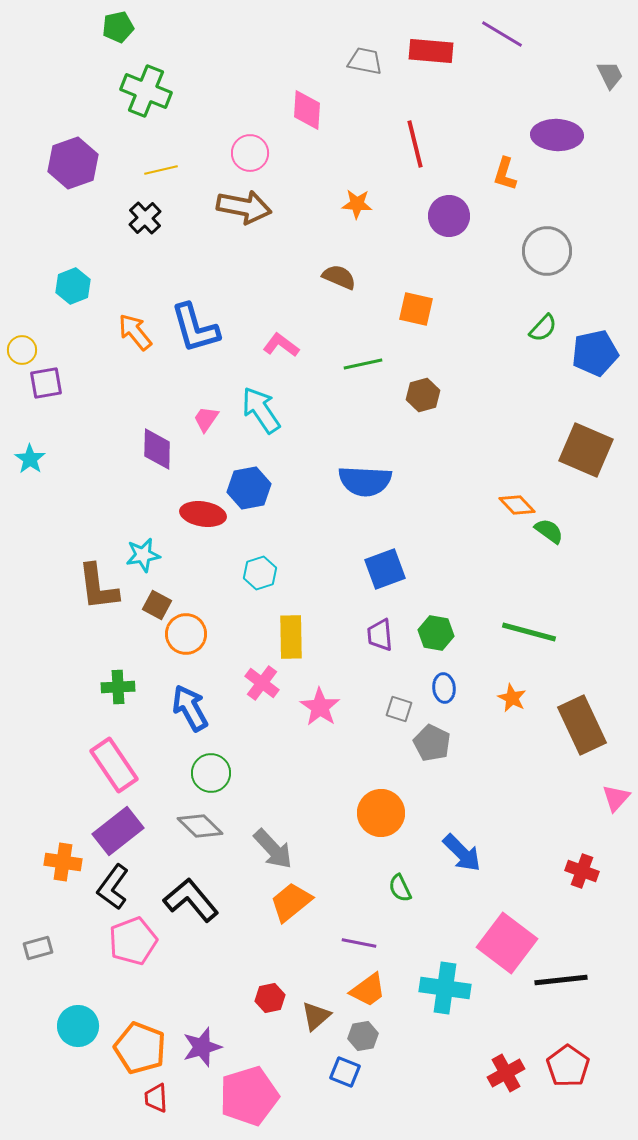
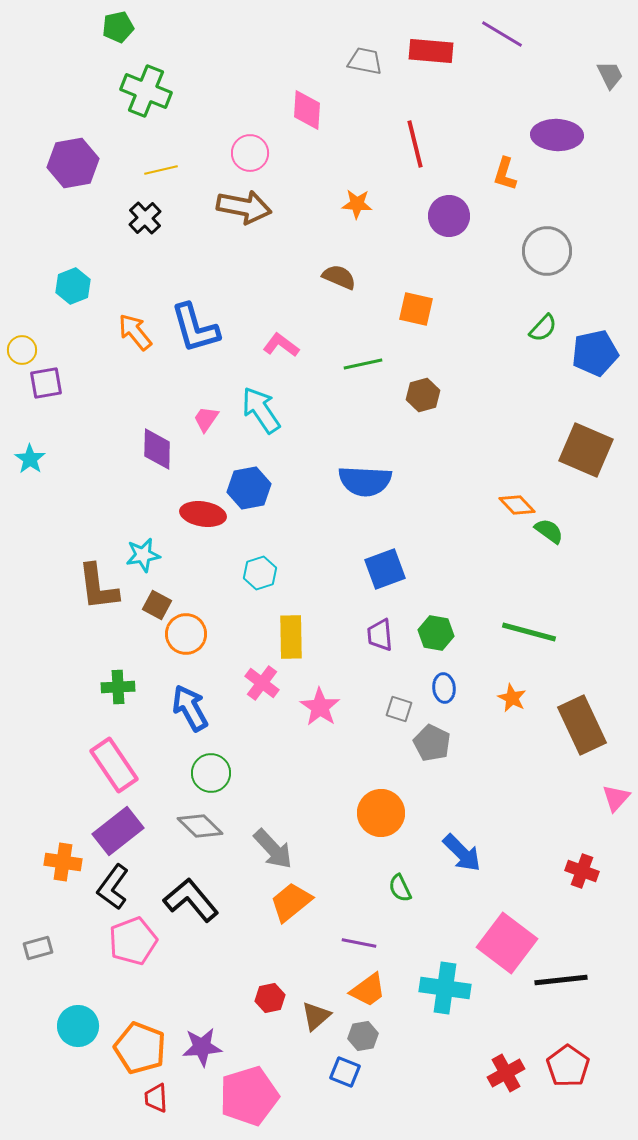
purple hexagon at (73, 163): rotated 9 degrees clockwise
purple star at (202, 1047): rotated 12 degrees clockwise
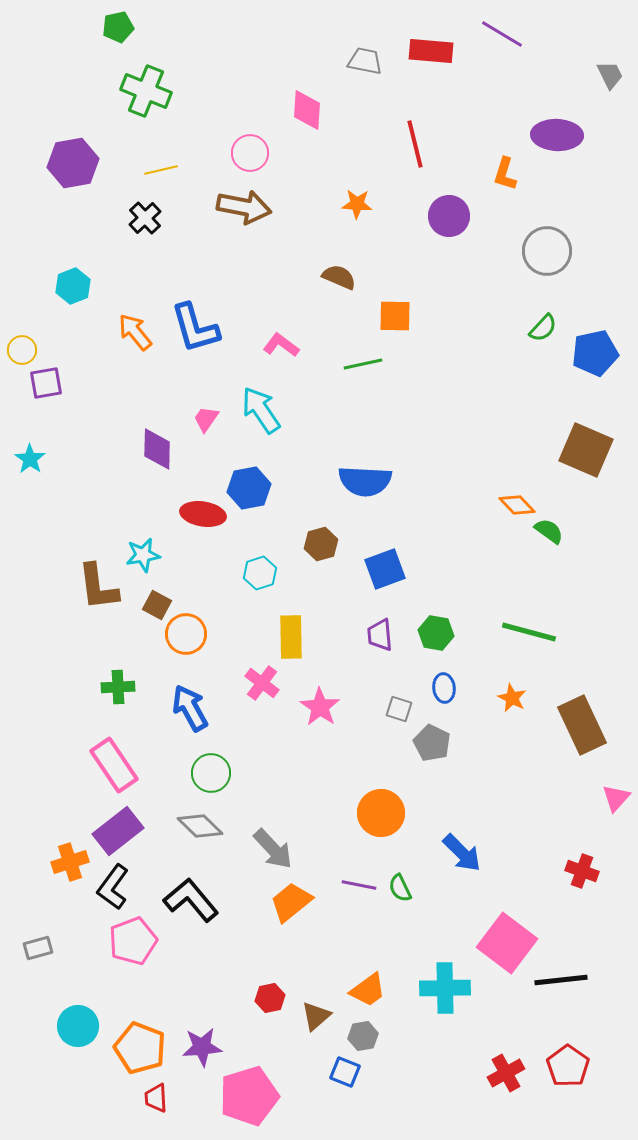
orange square at (416, 309): moved 21 px left, 7 px down; rotated 12 degrees counterclockwise
brown hexagon at (423, 395): moved 102 px left, 149 px down
orange cross at (63, 862): moved 7 px right; rotated 27 degrees counterclockwise
purple line at (359, 943): moved 58 px up
cyan cross at (445, 988): rotated 9 degrees counterclockwise
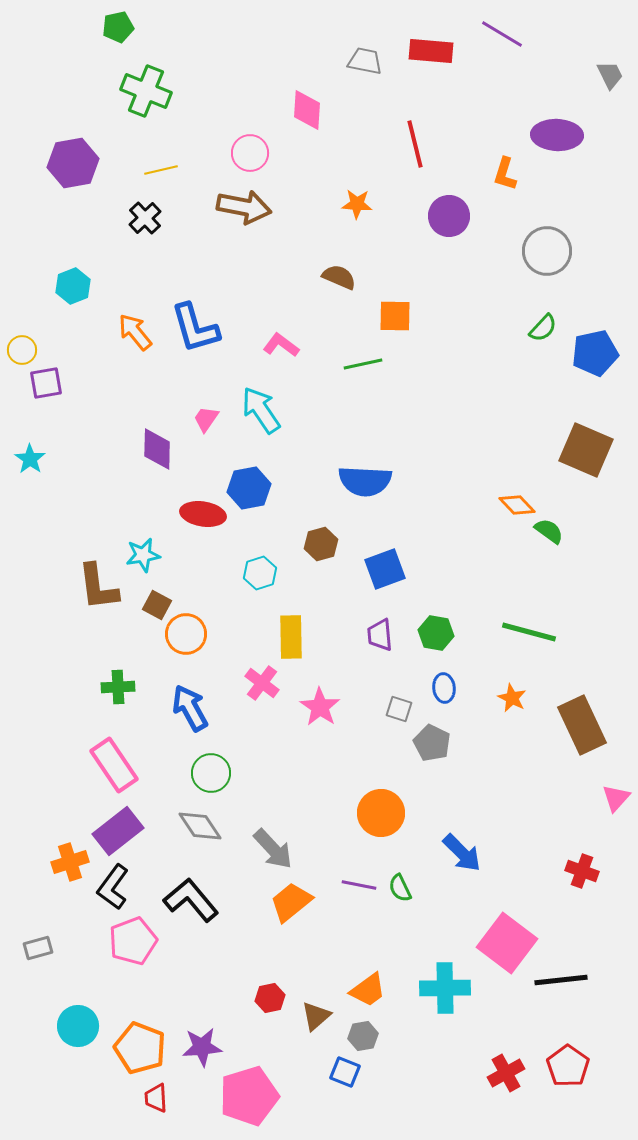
gray diamond at (200, 826): rotated 12 degrees clockwise
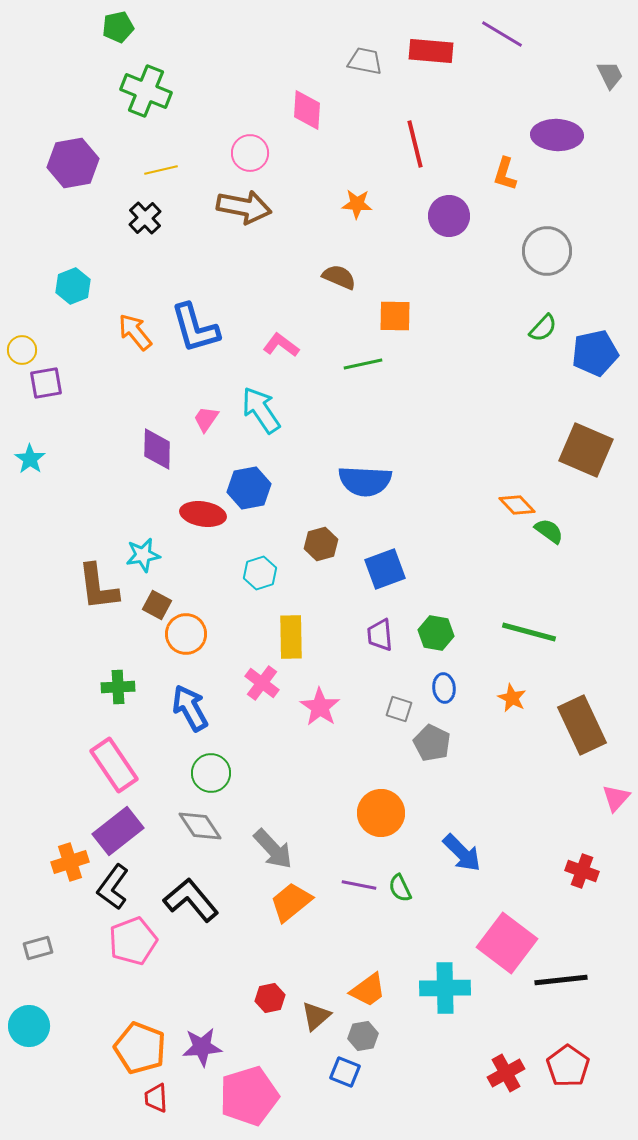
cyan circle at (78, 1026): moved 49 px left
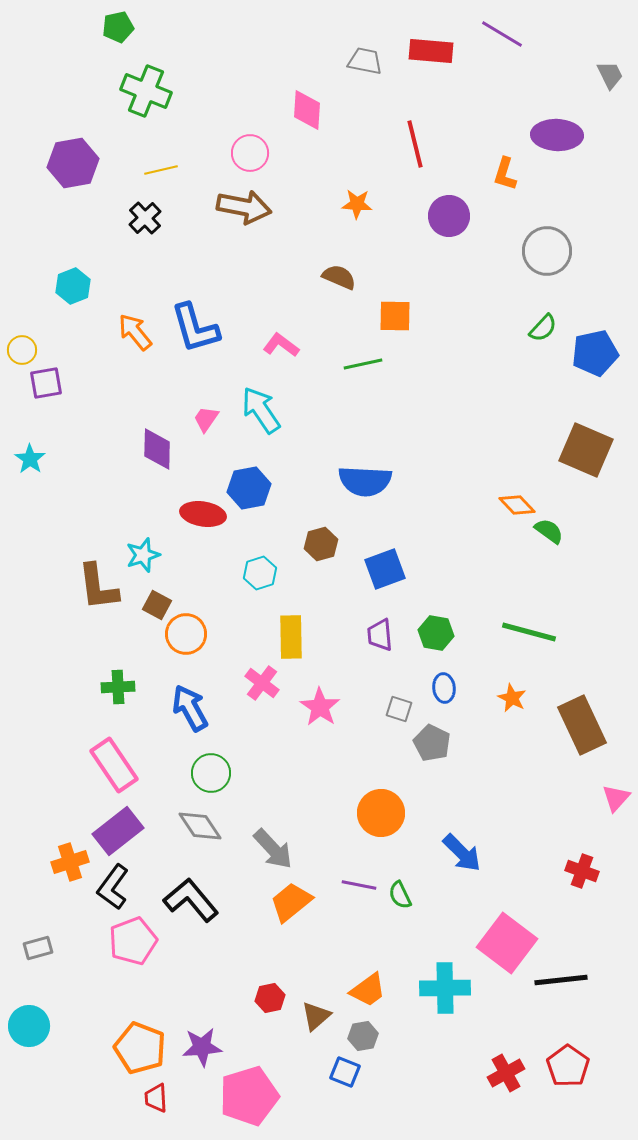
cyan star at (143, 555): rotated 8 degrees counterclockwise
green semicircle at (400, 888): moved 7 px down
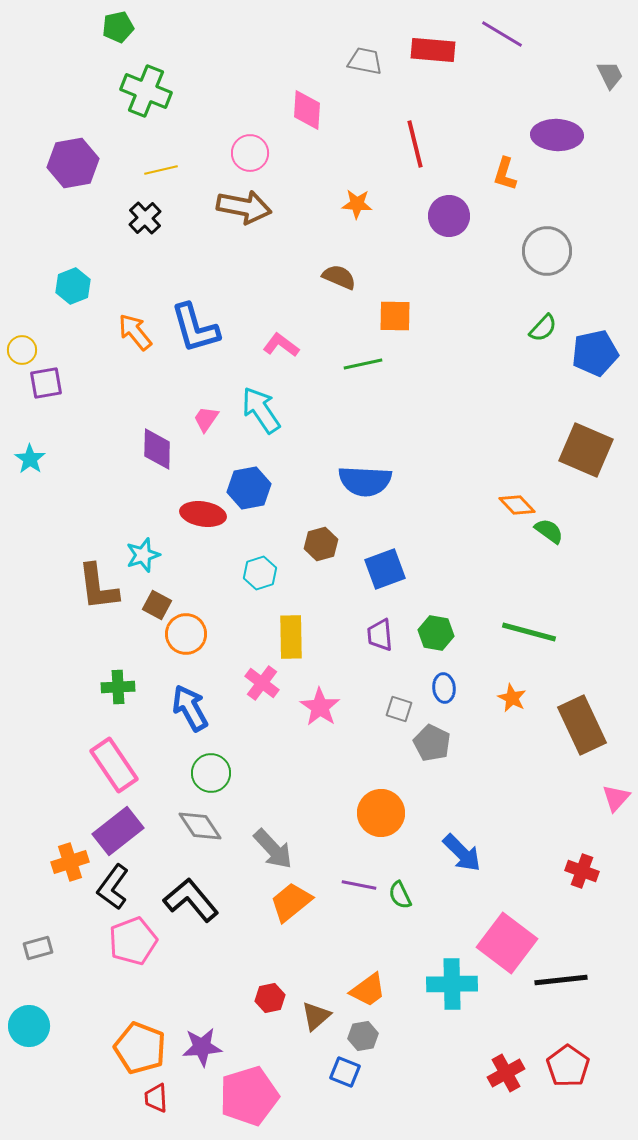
red rectangle at (431, 51): moved 2 px right, 1 px up
cyan cross at (445, 988): moved 7 px right, 4 px up
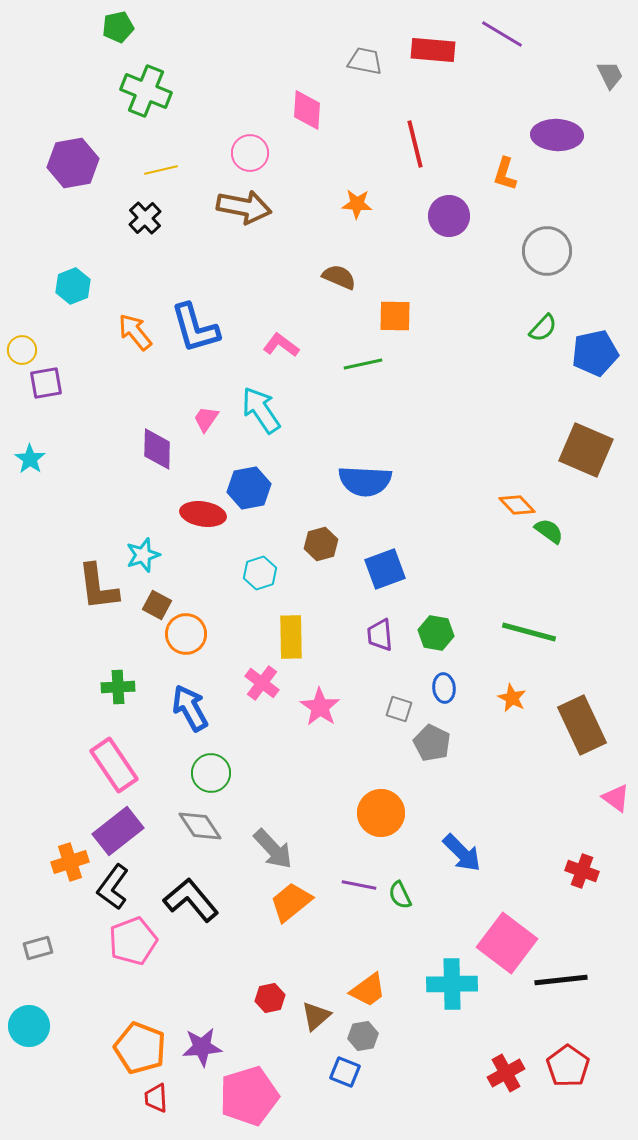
pink triangle at (616, 798): rotated 36 degrees counterclockwise
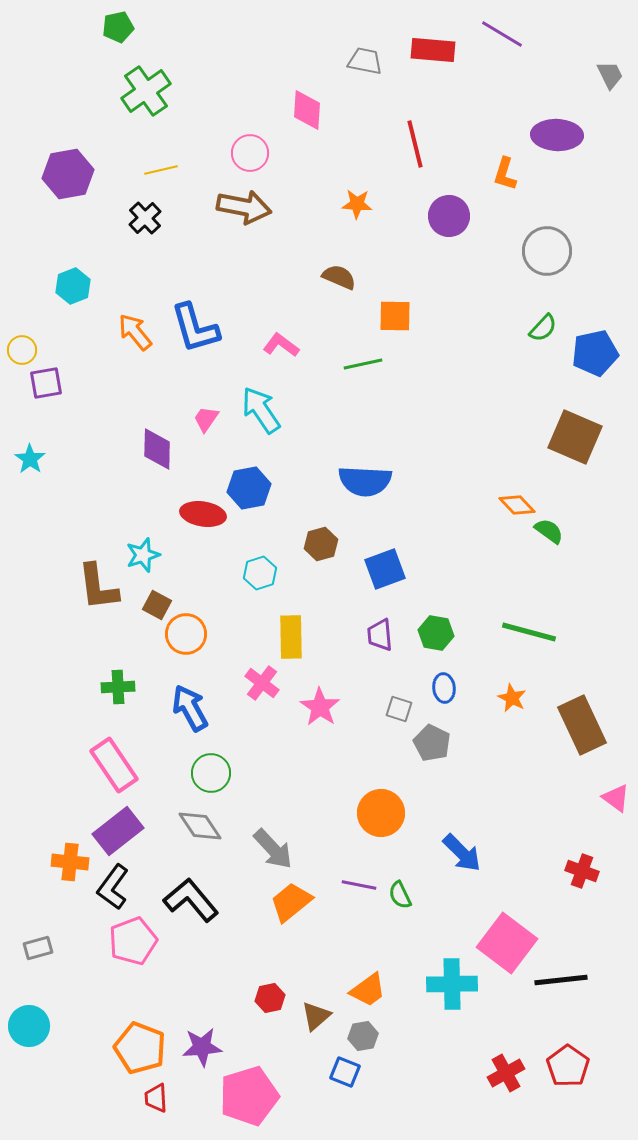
green cross at (146, 91): rotated 33 degrees clockwise
purple hexagon at (73, 163): moved 5 px left, 11 px down
brown square at (586, 450): moved 11 px left, 13 px up
orange cross at (70, 862): rotated 24 degrees clockwise
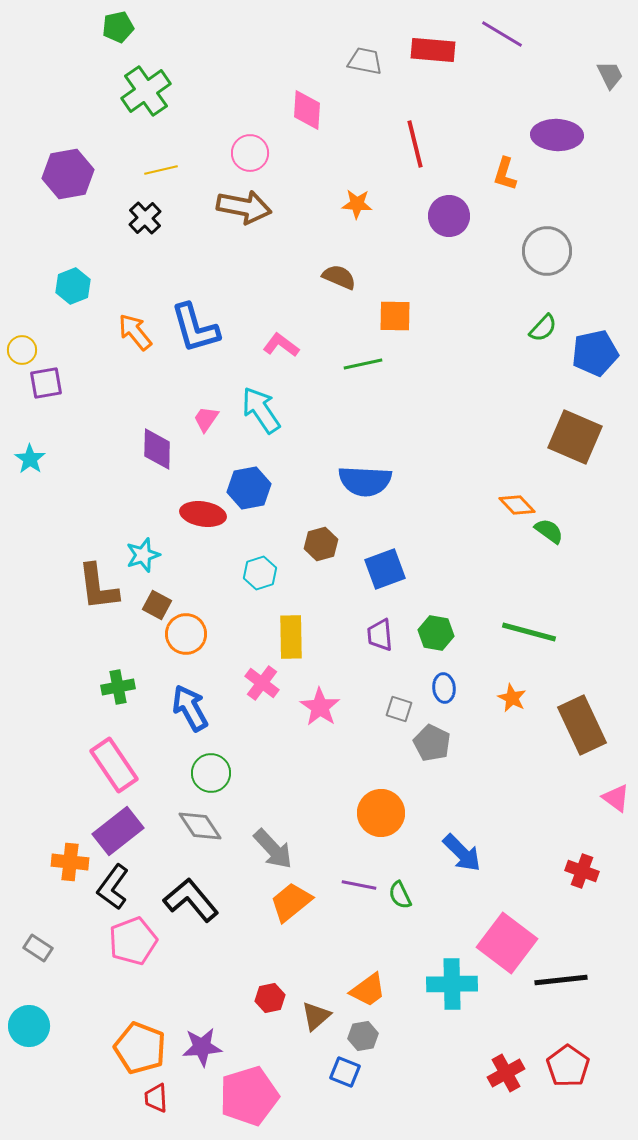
green cross at (118, 687): rotated 8 degrees counterclockwise
gray rectangle at (38, 948): rotated 48 degrees clockwise
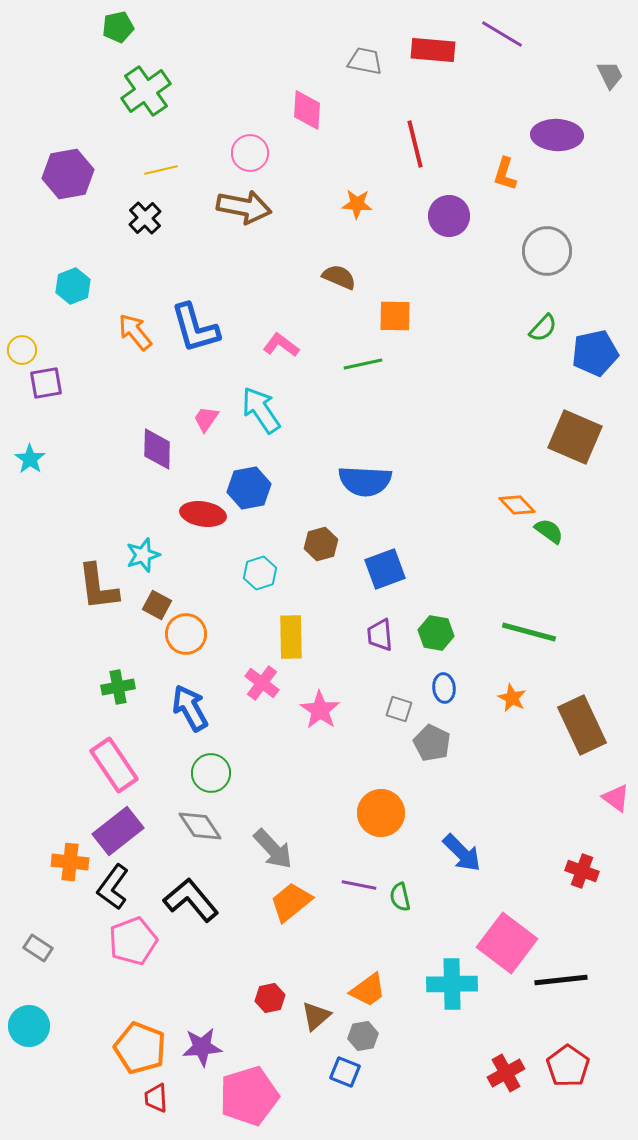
pink star at (320, 707): moved 3 px down
green semicircle at (400, 895): moved 2 px down; rotated 12 degrees clockwise
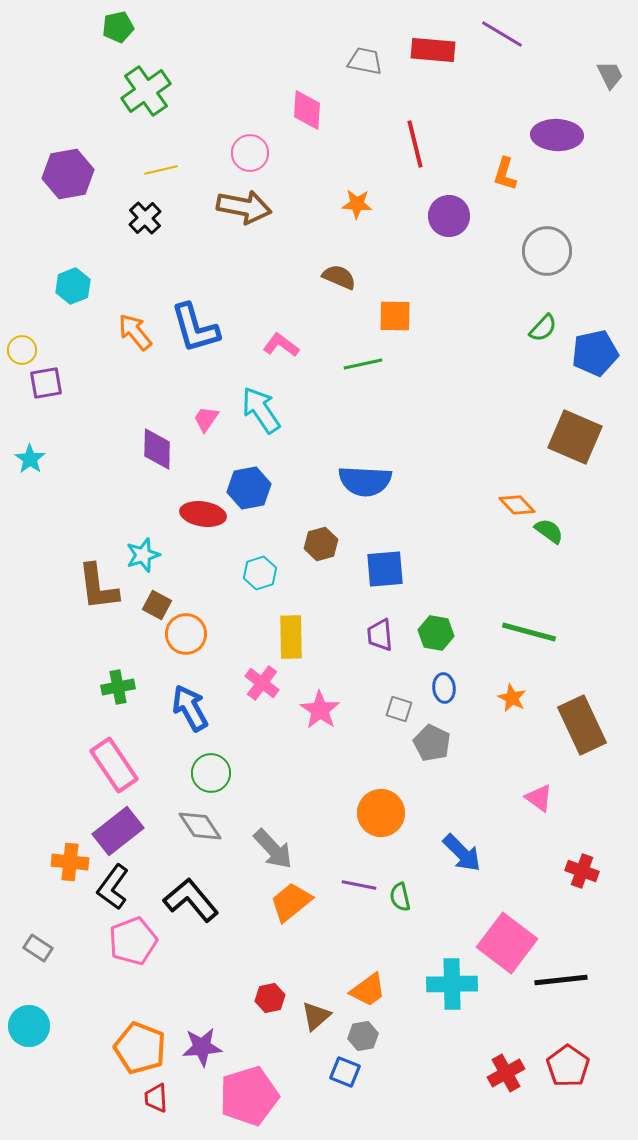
blue square at (385, 569): rotated 15 degrees clockwise
pink triangle at (616, 798): moved 77 px left
